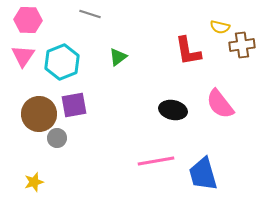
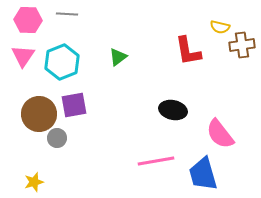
gray line: moved 23 px left; rotated 15 degrees counterclockwise
pink semicircle: moved 30 px down
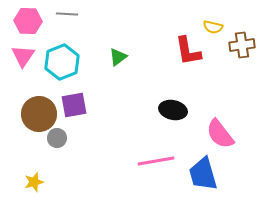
pink hexagon: moved 1 px down
yellow semicircle: moved 7 px left
